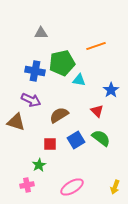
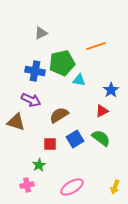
gray triangle: rotated 24 degrees counterclockwise
red triangle: moved 5 px right; rotated 48 degrees clockwise
blue square: moved 1 px left, 1 px up
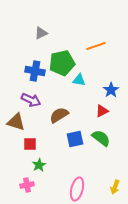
blue square: rotated 18 degrees clockwise
red square: moved 20 px left
pink ellipse: moved 5 px right, 2 px down; rotated 45 degrees counterclockwise
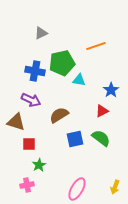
red square: moved 1 px left
pink ellipse: rotated 15 degrees clockwise
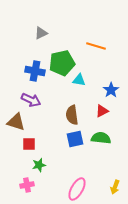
orange line: rotated 36 degrees clockwise
brown semicircle: moved 13 px right; rotated 66 degrees counterclockwise
green semicircle: rotated 30 degrees counterclockwise
green star: rotated 16 degrees clockwise
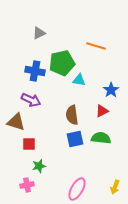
gray triangle: moved 2 px left
green star: moved 1 px down
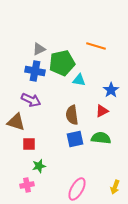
gray triangle: moved 16 px down
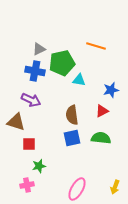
blue star: rotated 21 degrees clockwise
blue square: moved 3 px left, 1 px up
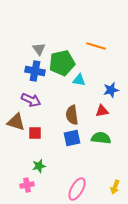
gray triangle: rotated 40 degrees counterclockwise
red triangle: rotated 16 degrees clockwise
red square: moved 6 px right, 11 px up
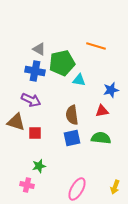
gray triangle: rotated 24 degrees counterclockwise
pink cross: rotated 24 degrees clockwise
